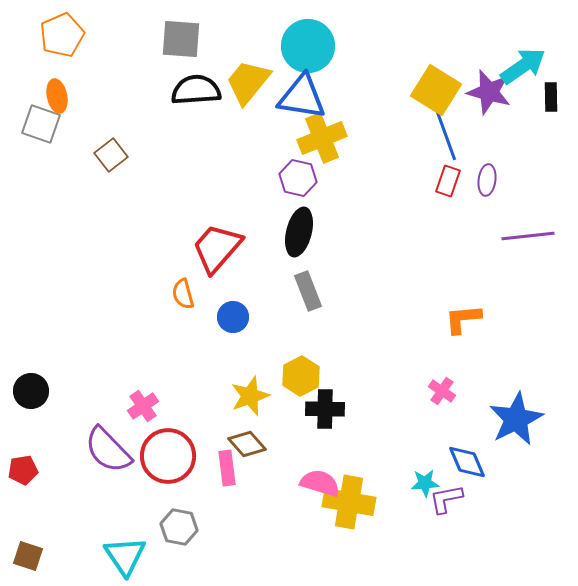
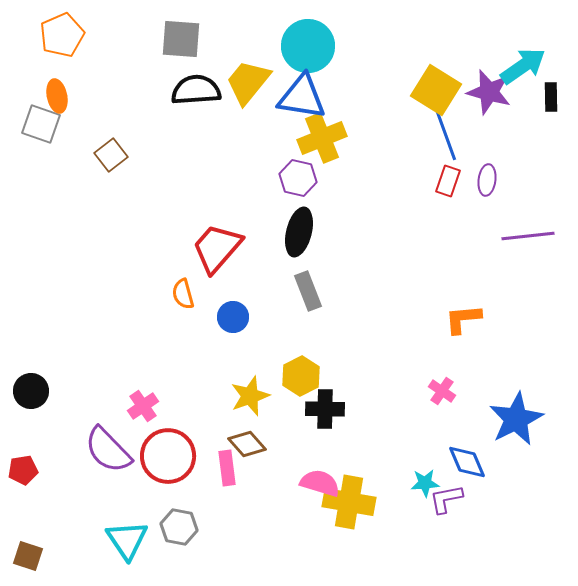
cyan triangle at (125, 556): moved 2 px right, 16 px up
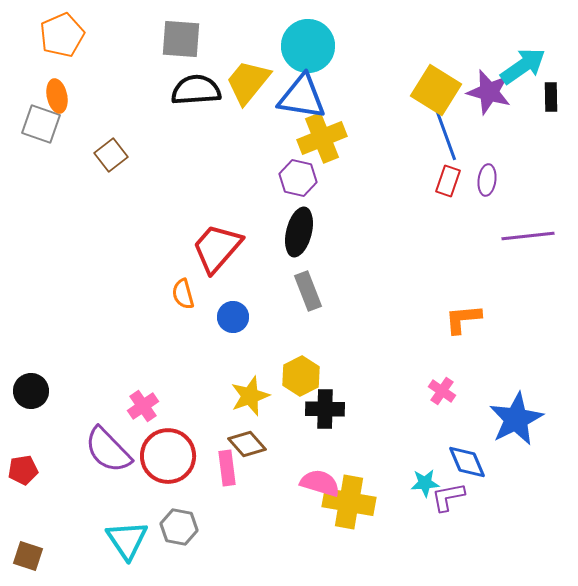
purple L-shape at (446, 499): moved 2 px right, 2 px up
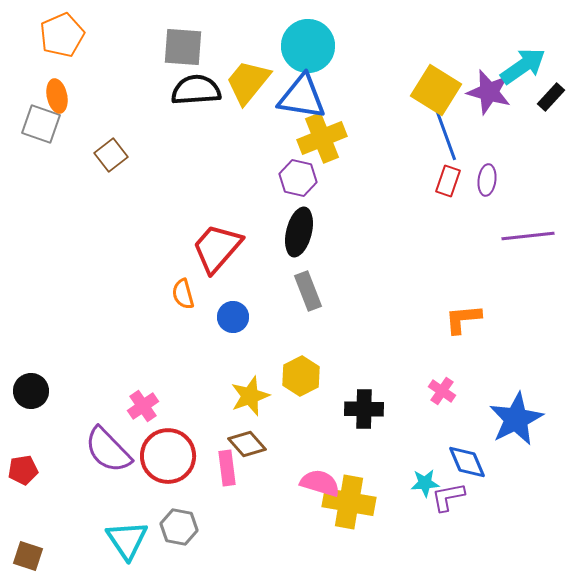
gray square at (181, 39): moved 2 px right, 8 px down
black rectangle at (551, 97): rotated 44 degrees clockwise
black cross at (325, 409): moved 39 px right
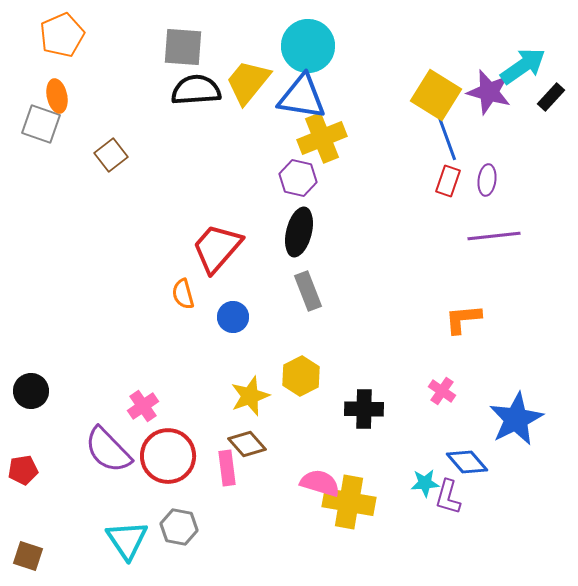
yellow square at (436, 90): moved 5 px down
purple line at (528, 236): moved 34 px left
blue diamond at (467, 462): rotated 18 degrees counterclockwise
purple L-shape at (448, 497): rotated 63 degrees counterclockwise
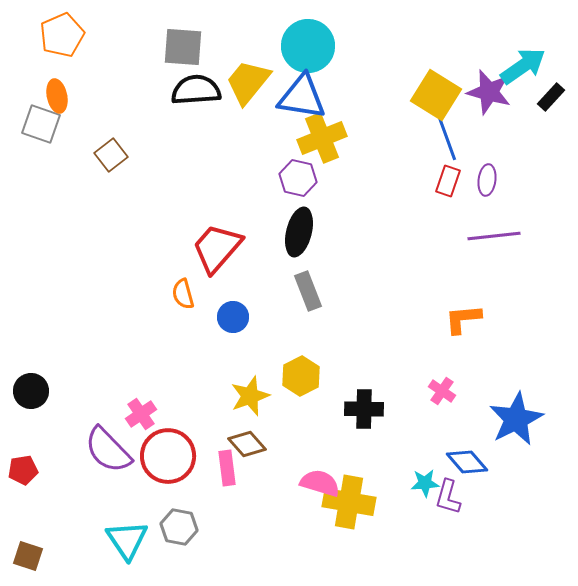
pink cross at (143, 406): moved 2 px left, 8 px down
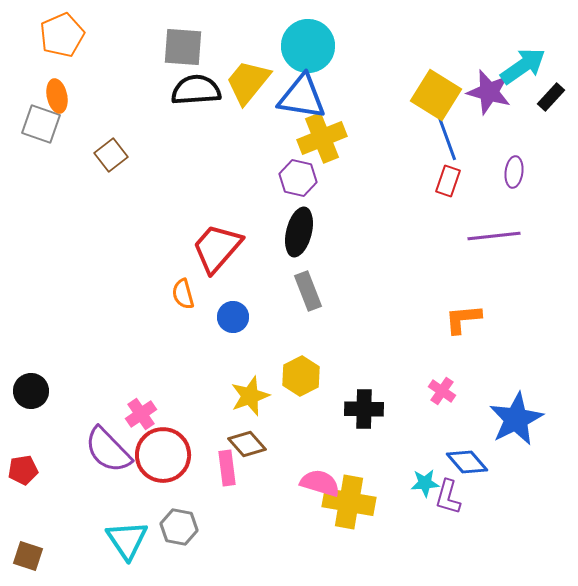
purple ellipse at (487, 180): moved 27 px right, 8 px up
red circle at (168, 456): moved 5 px left, 1 px up
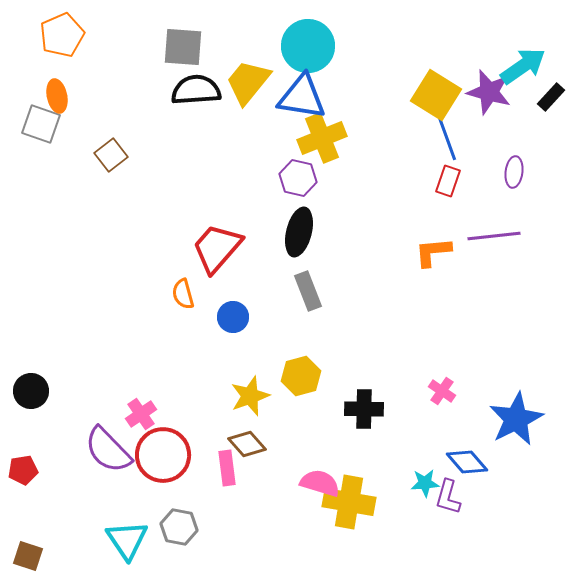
orange L-shape at (463, 319): moved 30 px left, 67 px up
yellow hexagon at (301, 376): rotated 12 degrees clockwise
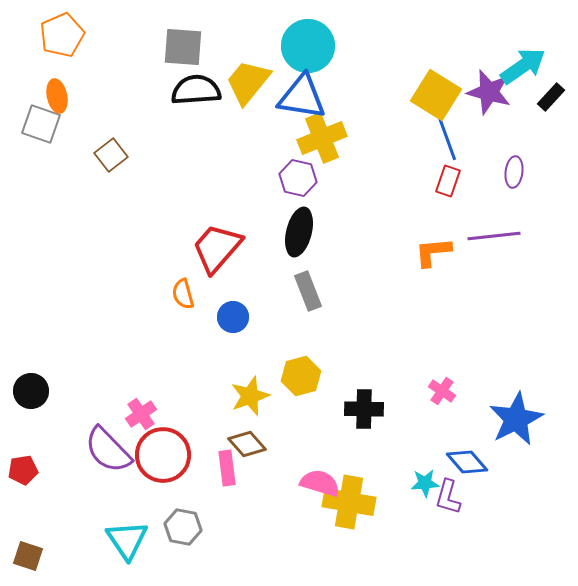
gray hexagon at (179, 527): moved 4 px right
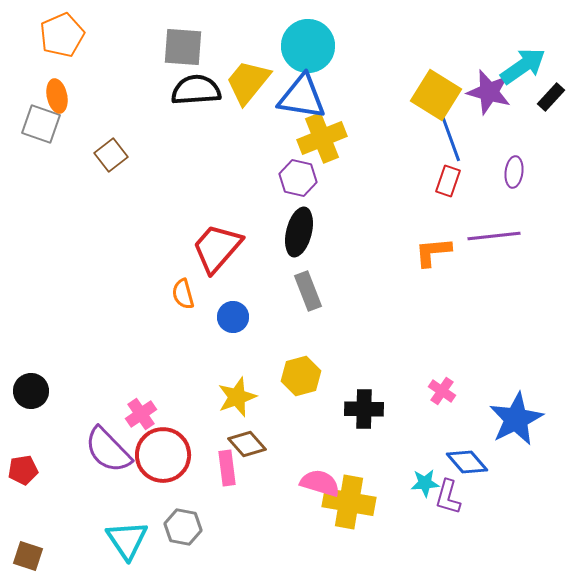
blue line at (445, 133): moved 4 px right, 1 px down
yellow star at (250, 396): moved 13 px left, 1 px down
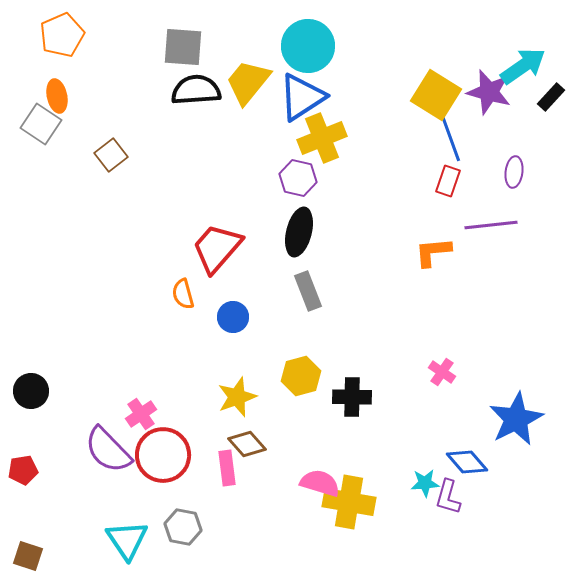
blue triangle at (302, 97): rotated 42 degrees counterclockwise
gray square at (41, 124): rotated 15 degrees clockwise
purple line at (494, 236): moved 3 px left, 11 px up
pink cross at (442, 391): moved 19 px up
black cross at (364, 409): moved 12 px left, 12 px up
